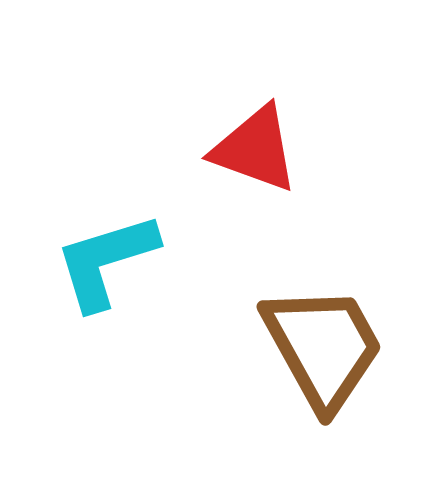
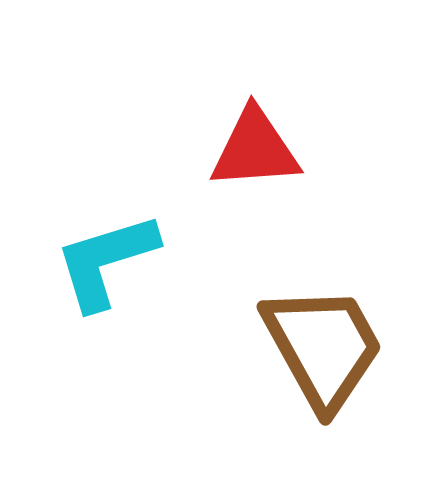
red triangle: rotated 24 degrees counterclockwise
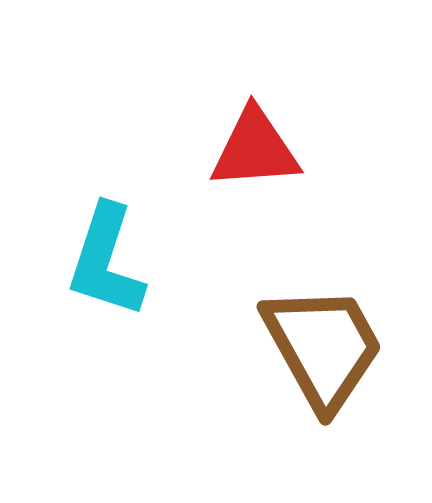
cyan L-shape: rotated 55 degrees counterclockwise
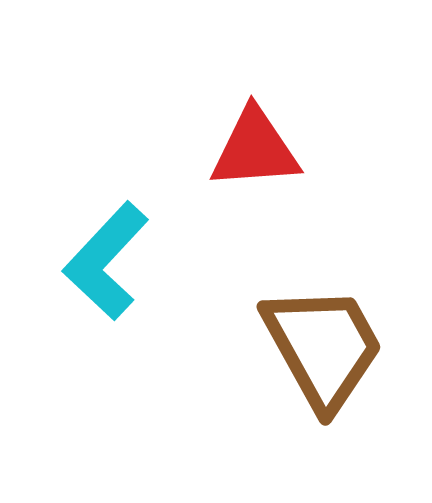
cyan L-shape: rotated 25 degrees clockwise
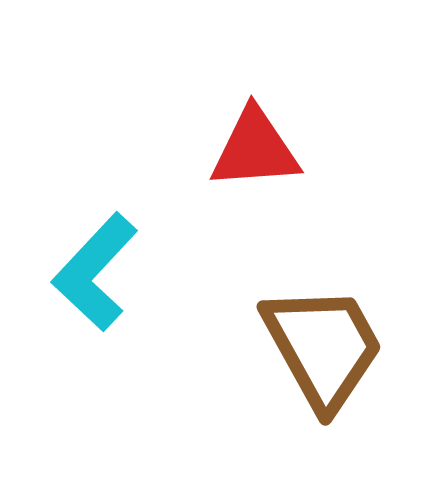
cyan L-shape: moved 11 px left, 11 px down
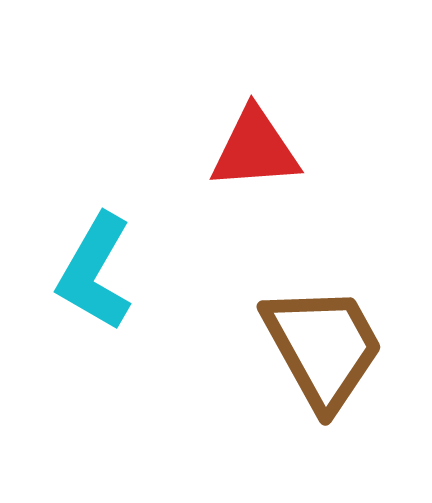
cyan L-shape: rotated 13 degrees counterclockwise
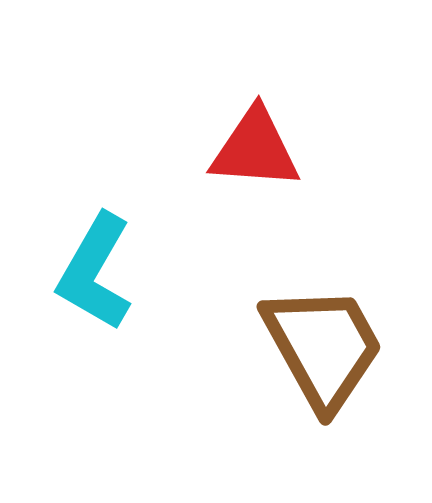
red triangle: rotated 8 degrees clockwise
